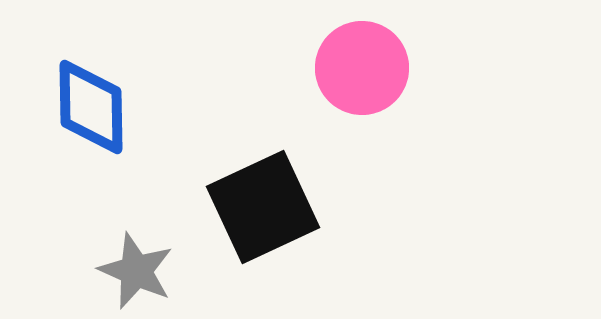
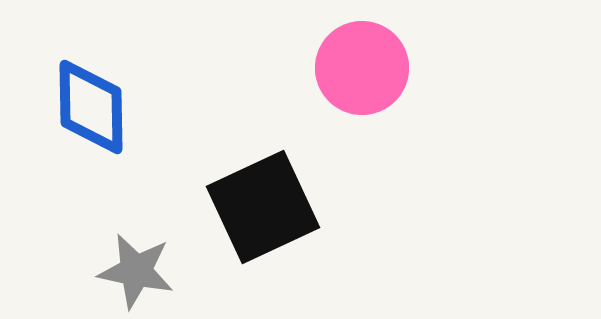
gray star: rotated 12 degrees counterclockwise
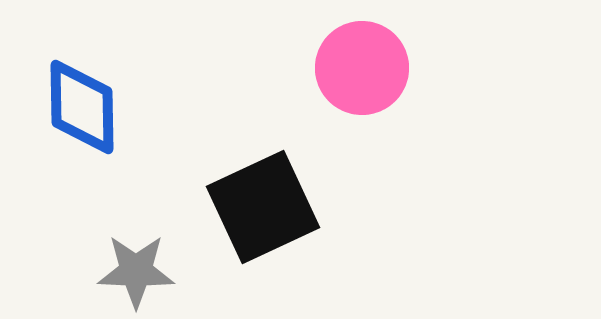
blue diamond: moved 9 px left
gray star: rotated 10 degrees counterclockwise
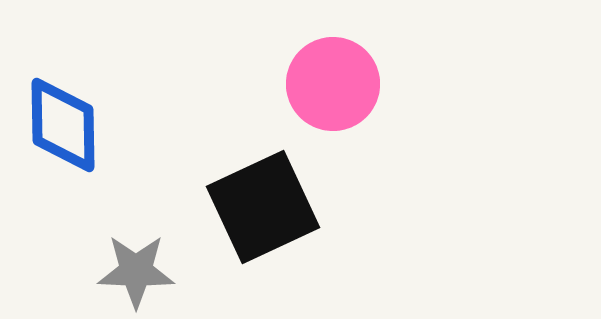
pink circle: moved 29 px left, 16 px down
blue diamond: moved 19 px left, 18 px down
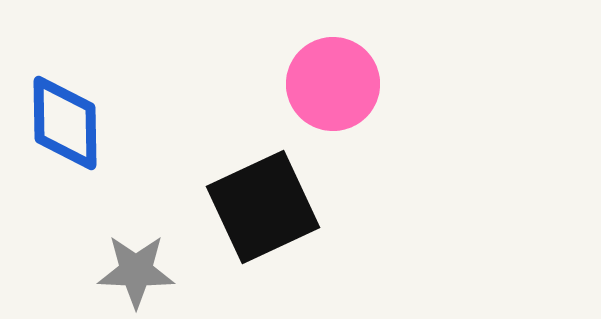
blue diamond: moved 2 px right, 2 px up
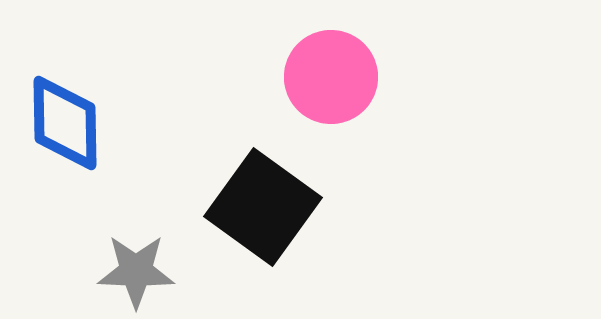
pink circle: moved 2 px left, 7 px up
black square: rotated 29 degrees counterclockwise
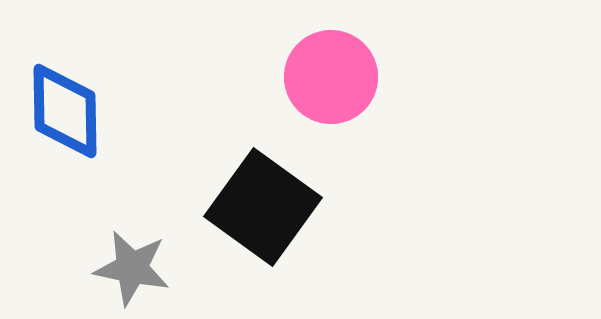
blue diamond: moved 12 px up
gray star: moved 4 px left, 3 px up; rotated 10 degrees clockwise
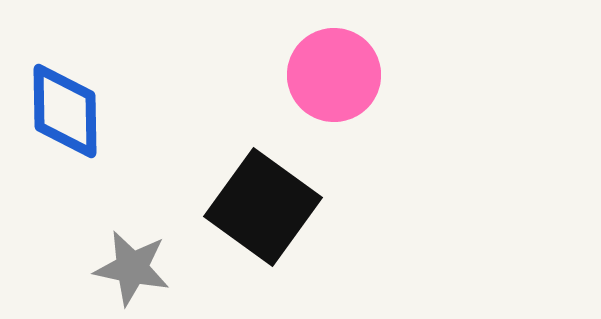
pink circle: moved 3 px right, 2 px up
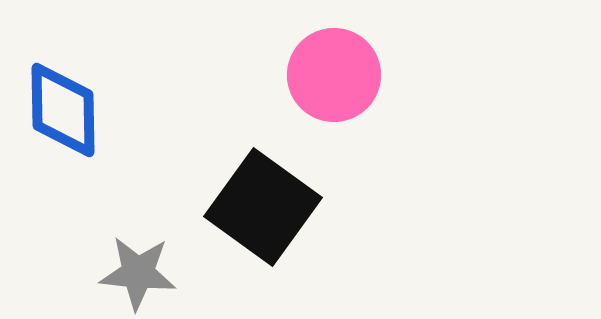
blue diamond: moved 2 px left, 1 px up
gray star: moved 6 px right, 5 px down; rotated 6 degrees counterclockwise
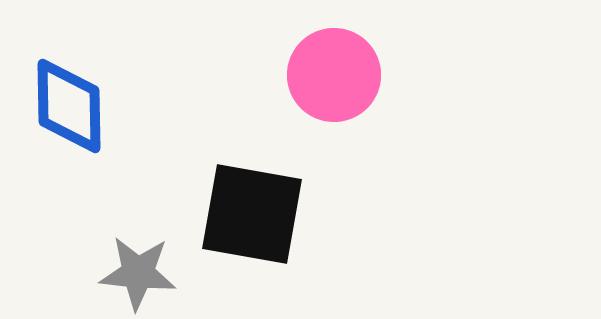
blue diamond: moved 6 px right, 4 px up
black square: moved 11 px left, 7 px down; rotated 26 degrees counterclockwise
